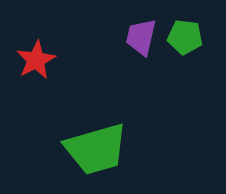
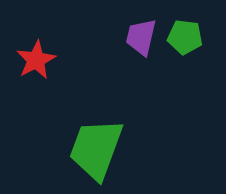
green trapezoid: rotated 126 degrees clockwise
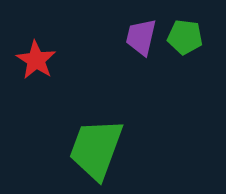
red star: rotated 12 degrees counterclockwise
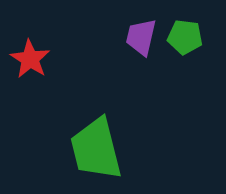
red star: moved 6 px left, 1 px up
green trapezoid: rotated 34 degrees counterclockwise
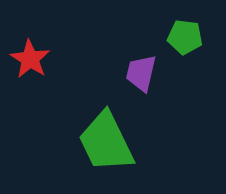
purple trapezoid: moved 36 px down
green trapezoid: moved 10 px right, 7 px up; rotated 12 degrees counterclockwise
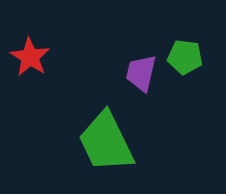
green pentagon: moved 20 px down
red star: moved 2 px up
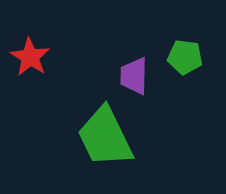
purple trapezoid: moved 7 px left, 3 px down; rotated 12 degrees counterclockwise
green trapezoid: moved 1 px left, 5 px up
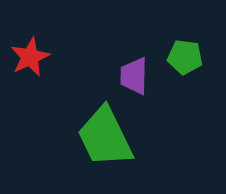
red star: rotated 15 degrees clockwise
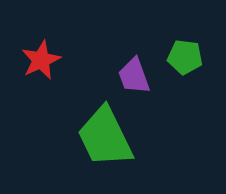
red star: moved 11 px right, 3 px down
purple trapezoid: rotated 21 degrees counterclockwise
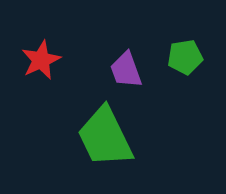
green pentagon: rotated 16 degrees counterclockwise
purple trapezoid: moved 8 px left, 6 px up
